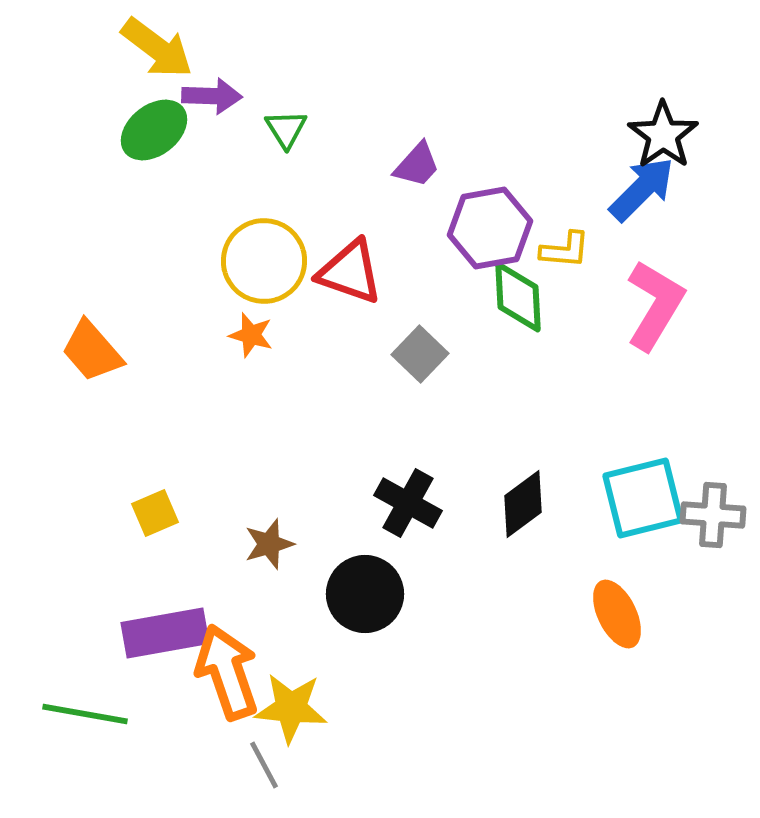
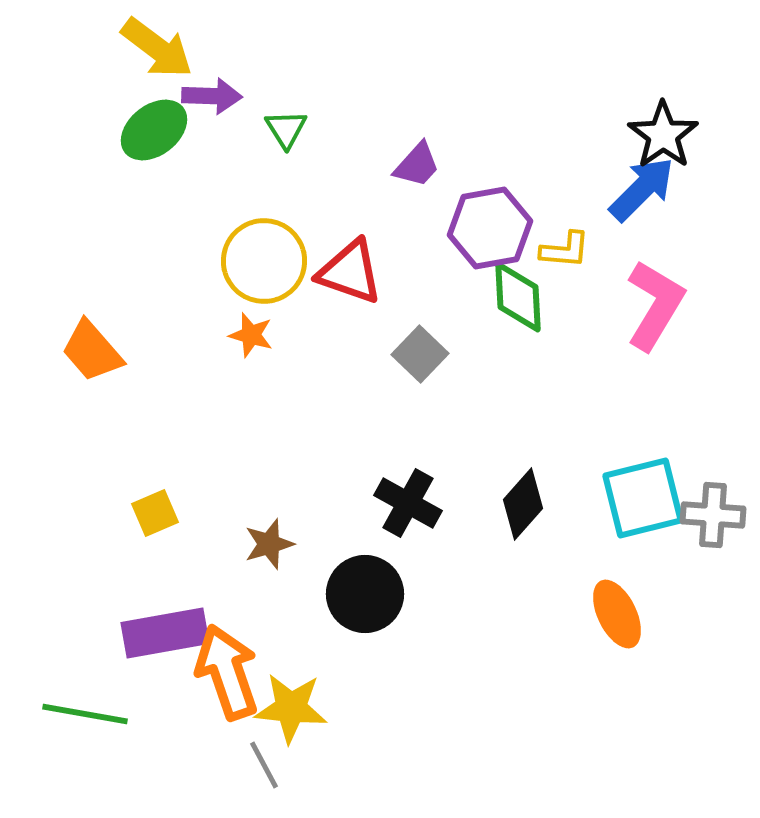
black diamond: rotated 12 degrees counterclockwise
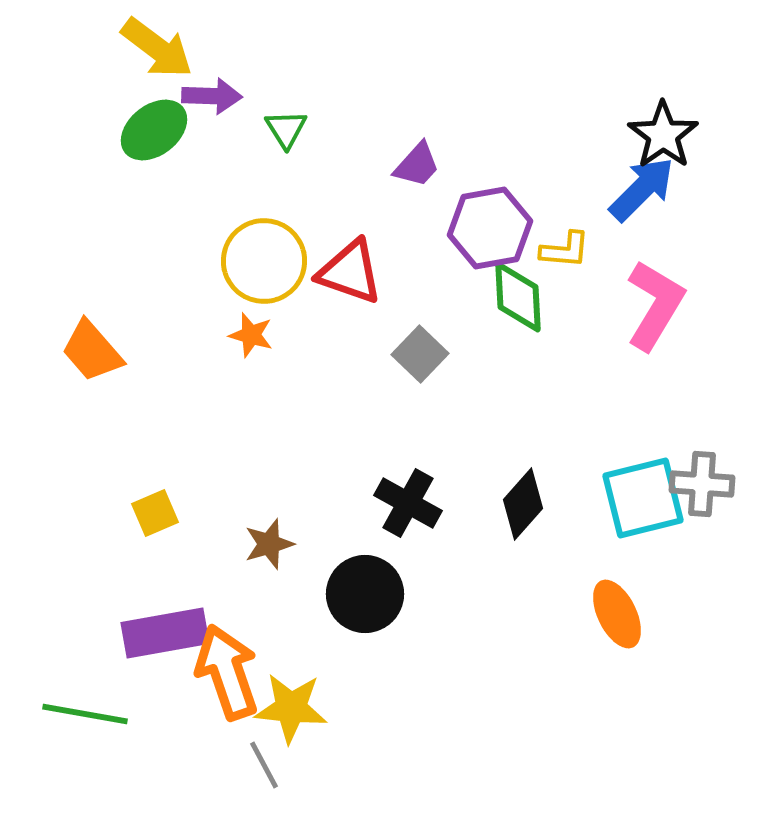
gray cross: moved 11 px left, 31 px up
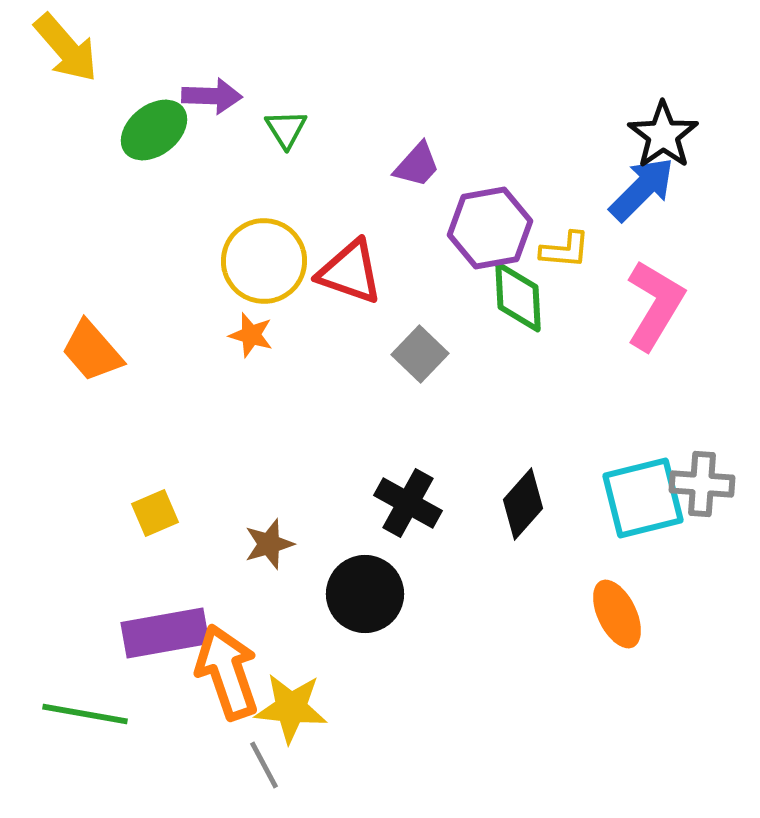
yellow arrow: moved 91 px left; rotated 12 degrees clockwise
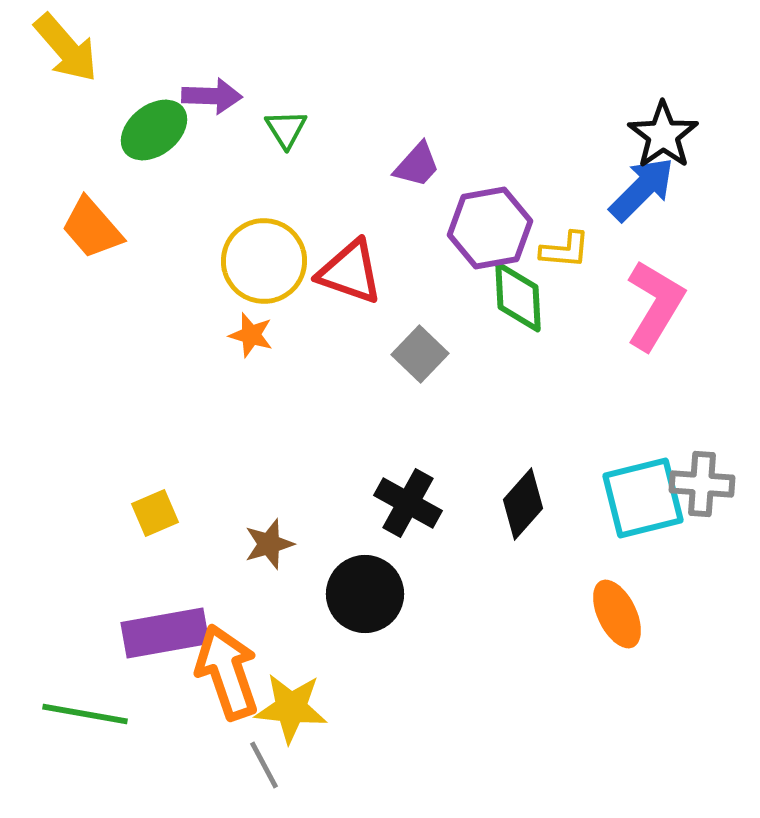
orange trapezoid: moved 123 px up
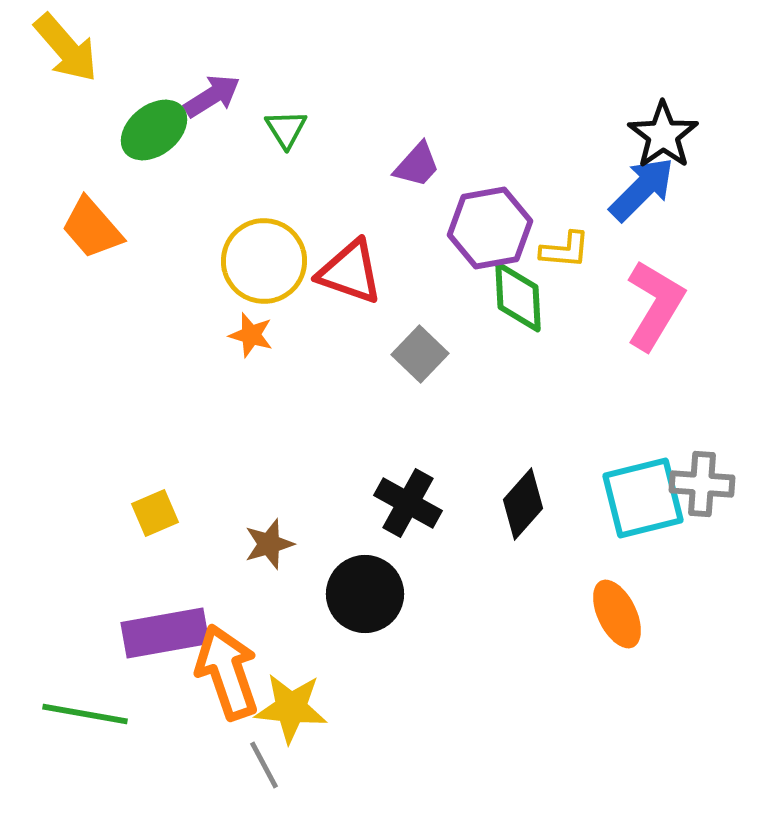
purple arrow: rotated 34 degrees counterclockwise
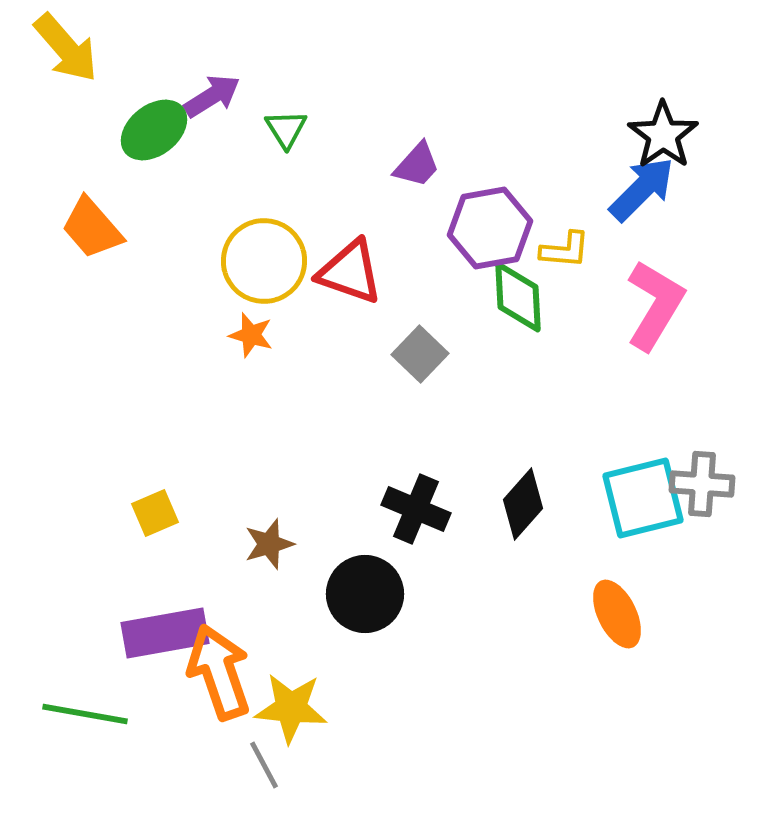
black cross: moved 8 px right, 6 px down; rotated 6 degrees counterclockwise
orange arrow: moved 8 px left
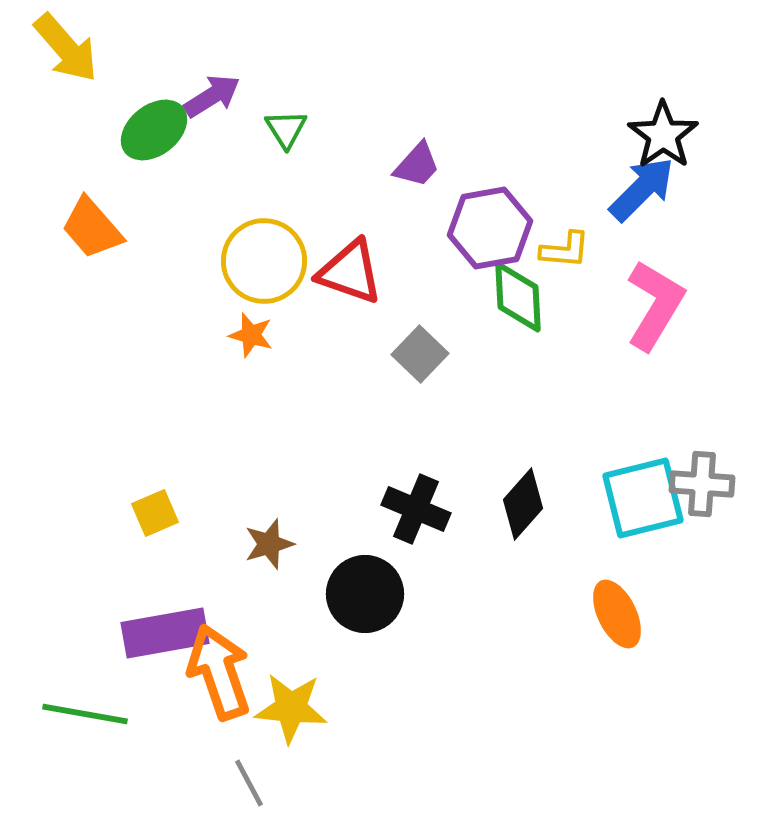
gray line: moved 15 px left, 18 px down
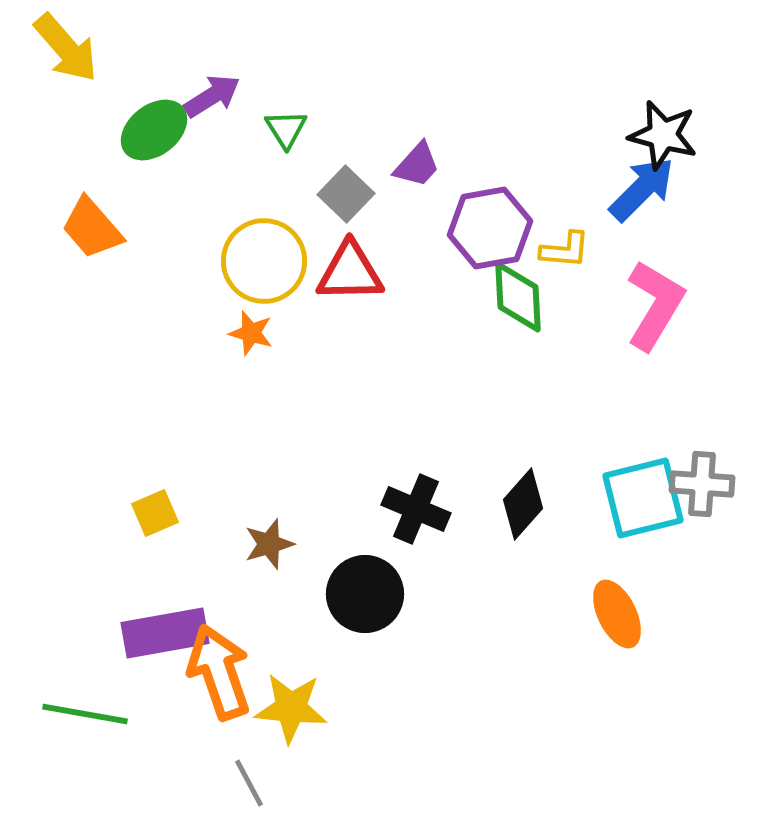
black star: rotated 22 degrees counterclockwise
red triangle: rotated 20 degrees counterclockwise
orange star: moved 2 px up
gray square: moved 74 px left, 160 px up
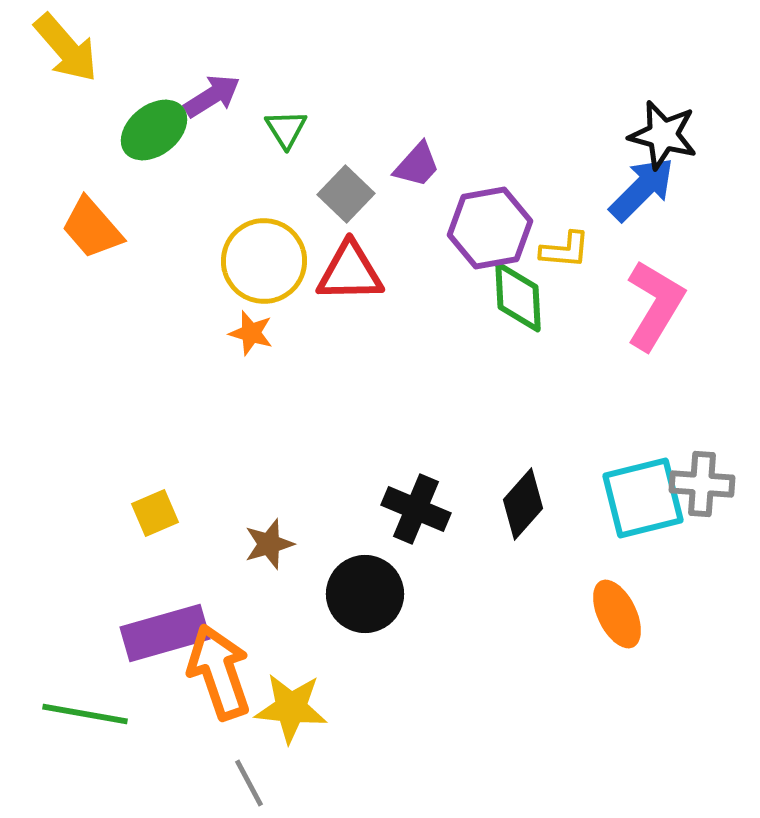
purple rectangle: rotated 6 degrees counterclockwise
